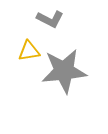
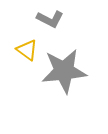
yellow triangle: moved 2 px left, 1 px up; rotated 45 degrees clockwise
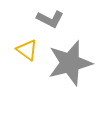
gray star: moved 6 px right, 8 px up; rotated 9 degrees counterclockwise
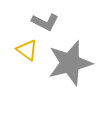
gray L-shape: moved 5 px left, 3 px down
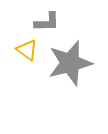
gray L-shape: moved 2 px right; rotated 28 degrees counterclockwise
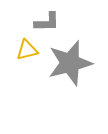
yellow triangle: rotated 50 degrees counterclockwise
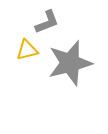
gray L-shape: rotated 20 degrees counterclockwise
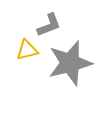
gray L-shape: moved 2 px right, 3 px down
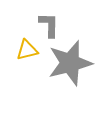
gray L-shape: rotated 68 degrees counterclockwise
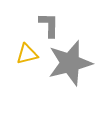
yellow triangle: moved 4 px down
